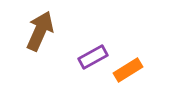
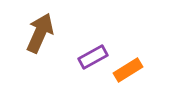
brown arrow: moved 2 px down
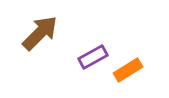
brown arrow: rotated 21 degrees clockwise
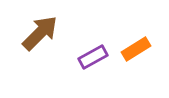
orange rectangle: moved 8 px right, 21 px up
